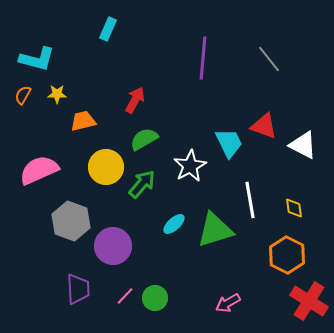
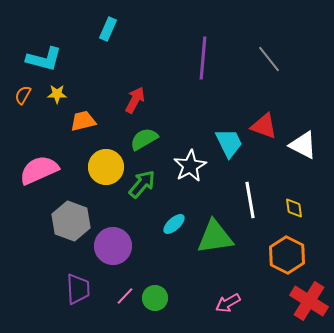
cyan L-shape: moved 7 px right
green triangle: moved 7 px down; rotated 9 degrees clockwise
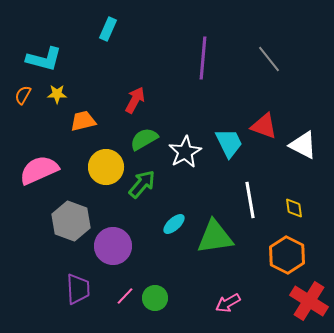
white star: moved 5 px left, 14 px up
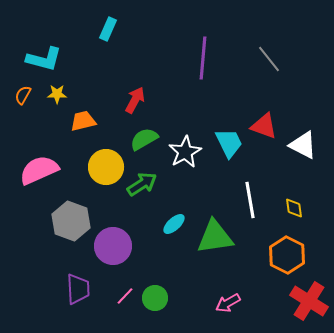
green arrow: rotated 16 degrees clockwise
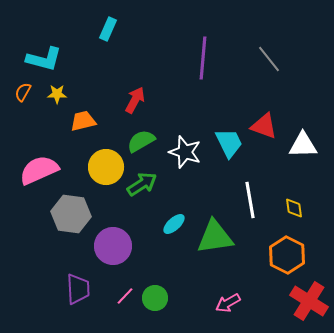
orange semicircle: moved 3 px up
green semicircle: moved 3 px left, 2 px down
white triangle: rotated 28 degrees counterclockwise
white star: rotated 24 degrees counterclockwise
gray hexagon: moved 7 px up; rotated 12 degrees counterclockwise
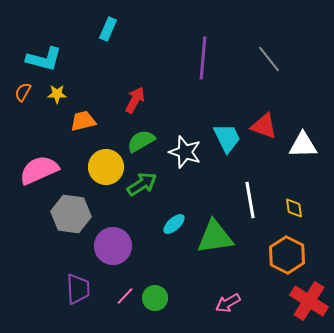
cyan trapezoid: moved 2 px left, 5 px up
